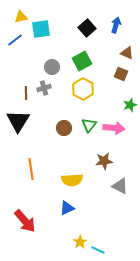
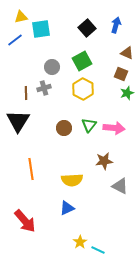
green star: moved 3 px left, 12 px up
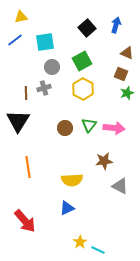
cyan square: moved 4 px right, 13 px down
brown circle: moved 1 px right
orange line: moved 3 px left, 2 px up
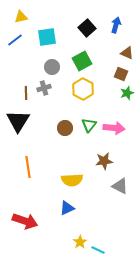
cyan square: moved 2 px right, 5 px up
red arrow: rotated 30 degrees counterclockwise
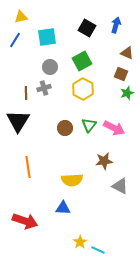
black square: rotated 18 degrees counterclockwise
blue line: rotated 21 degrees counterclockwise
gray circle: moved 2 px left
pink arrow: rotated 20 degrees clockwise
blue triangle: moved 4 px left; rotated 28 degrees clockwise
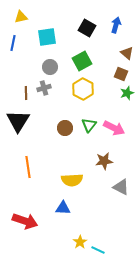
blue line: moved 2 px left, 3 px down; rotated 21 degrees counterclockwise
brown triangle: rotated 16 degrees clockwise
gray triangle: moved 1 px right, 1 px down
